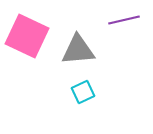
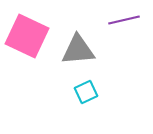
cyan square: moved 3 px right
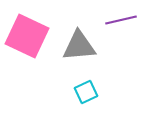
purple line: moved 3 px left
gray triangle: moved 1 px right, 4 px up
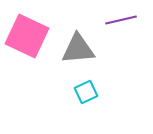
gray triangle: moved 1 px left, 3 px down
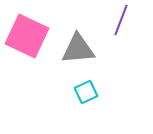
purple line: rotated 56 degrees counterclockwise
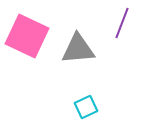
purple line: moved 1 px right, 3 px down
cyan square: moved 15 px down
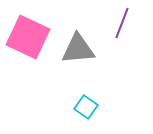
pink square: moved 1 px right, 1 px down
cyan square: rotated 30 degrees counterclockwise
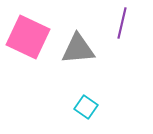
purple line: rotated 8 degrees counterclockwise
